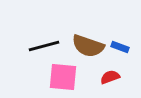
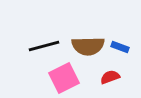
brown semicircle: rotated 20 degrees counterclockwise
pink square: moved 1 px right, 1 px down; rotated 32 degrees counterclockwise
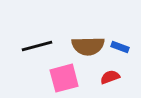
black line: moved 7 px left
pink square: rotated 12 degrees clockwise
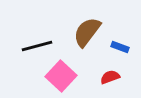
brown semicircle: moved 1 px left, 14 px up; rotated 128 degrees clockwise
pink square: moved 3 px left, 2 px up; rotated 32 degrees counterclockwise
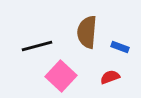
brown semicircle: rotated 32 degrees counterclockwise
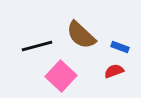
brown semicircle: moved 6 px left, 3 px down; rotated 52 degrees counterclockwise
red semicircle: moved 4 px right, 6 px up
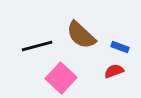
pink square: moved 2 px down
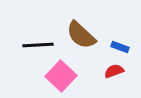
black line: moved 1 px right, 1 px up; rotated 12 degrees clockwise
pink square: moved 2 px up
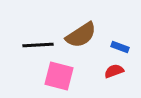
brown semicircle: rotated 76 degrees counterclockwise
pink square: moved 2 px left; rotated 28 degrees counterclockwise
